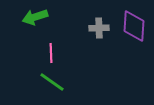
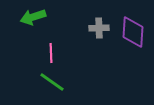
green arrow: moved 2 px left
purple diamond: moved 1 px left, 6 px down
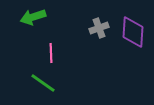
gray cross: rotated 18 degrees counterclockwise
green line: moved 9 px left, 1 px down
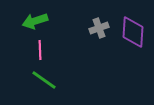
green arrow: moved 2 px right, 4 px down
pink line: moved 11 px left, 3 px up
green line: moved 1 px right, 3 px up
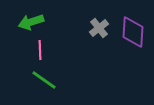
green arrow: moved 4 px left, 1 px down
gray cross: rotated 18 degrees counterclockwise
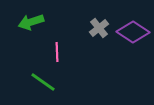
purple diamond: rotated 60 degrees counterclockwise
pink line: moved 17 px right, 2 px down
green line: moved 1 px left, 2 px down
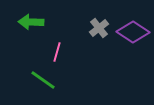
green arrow: rotated 20 degrees clockwise
pink line: rotated 18 degrees clockwise
green line: moved 2 px up
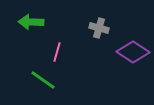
gray cross: rotated 36 degrees counterclockwise
purple diamond: moved 20 px down
